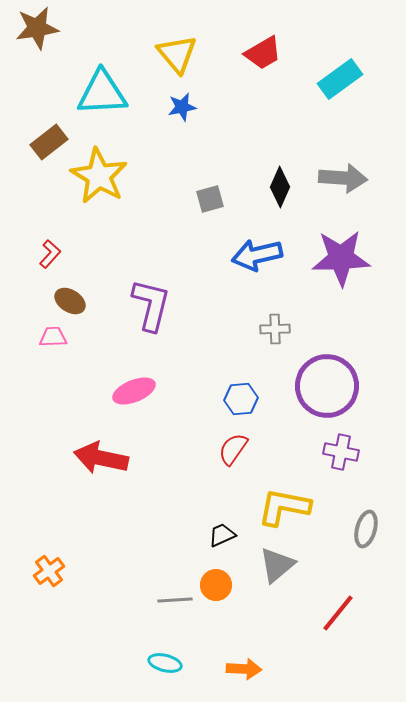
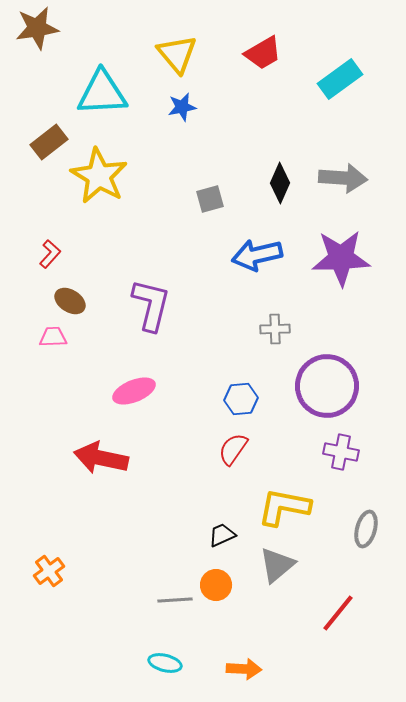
black diamond: moved 4 px up
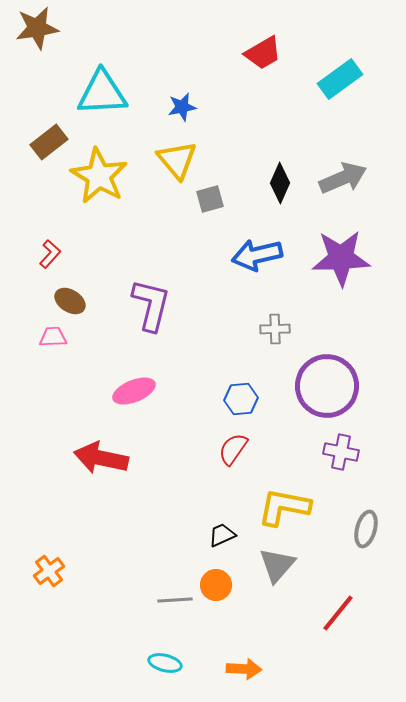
yellow triangle: moved 106 px down
gray arrow: rotated 27 degrees counterclockwise
gray triangle: rotated 9 degrees counterclockwise
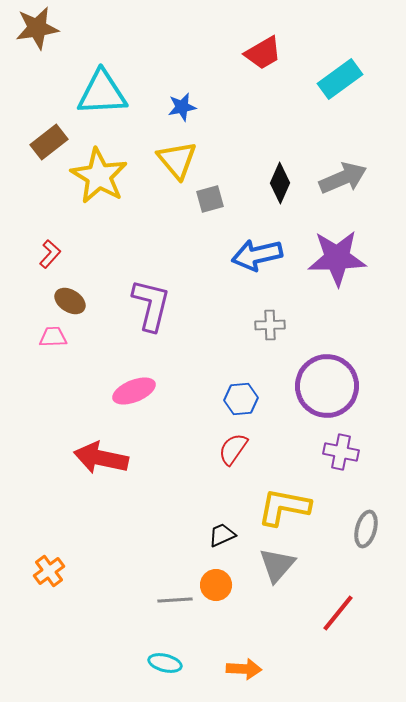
purple star: moved 4 px left
gray cross: moved 5 px left, 4 px up
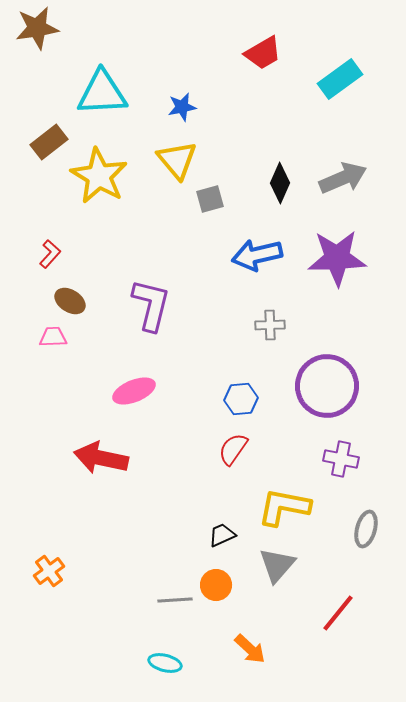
purple cross: moved 7 px down
orange arrow: moved 6 px right, 20 px up; rotated 40 degrees clockwise
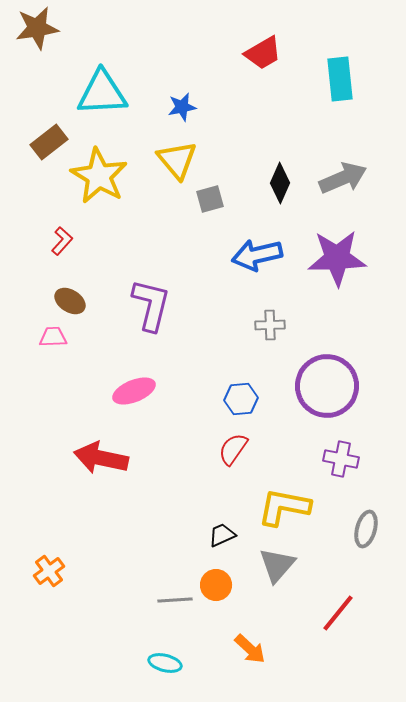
cyan rectangle: rotated 60 degrees counterclockwise
red L-shape: moved 12 px right, 13 px up
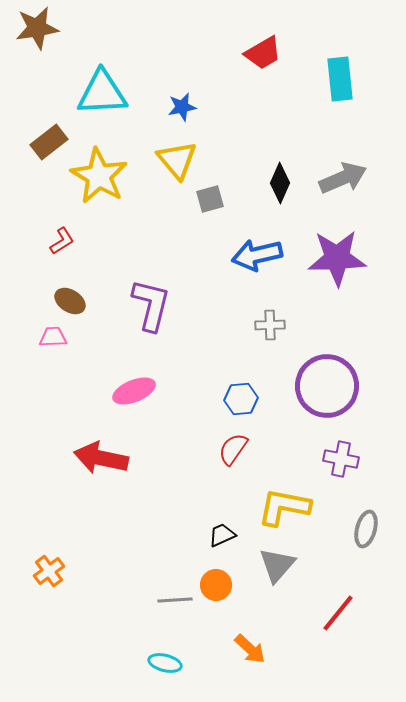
red L-shape: rotated 16 degrees clockwise
